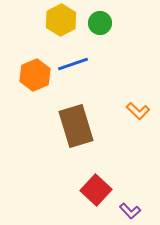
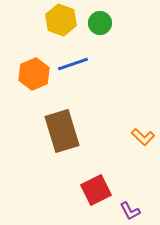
yellow hexagon: rotated 12 degrees counterclockwise
orange hexagon: moved 1 px left, 1 px up
orange L-shape: moved 5 px right, 26 px down
brown rectangle: moved 14 px left, 5 px down
red square: rotated 20 degrees clockwise
purple L-shape: rotated 15 degrees clockwise
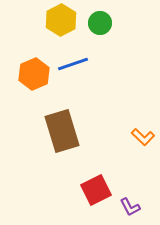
yellow hexagon: rotated 12 degrees clockwise
purple L-shape: moved 4 px up
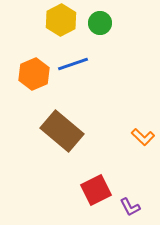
brown rectangle: rotated 33 degrees counterclockwise
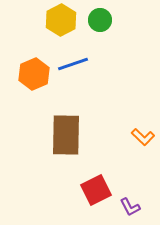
green circle: moved 3 px up
brown rectangle: moved 4 px right, 4 px down; rotated 51 degrees clockwise
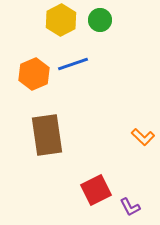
brown rectangle: moved 19 px left; rotated 9 degrees counterclockwise
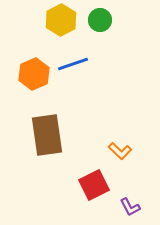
orange L-shape: moved 23 px left, 14 px down
red square: moved 2 px left, 5 px up
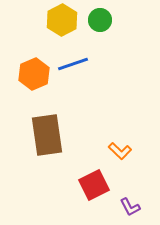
yellow hexagon: moved 1 px right
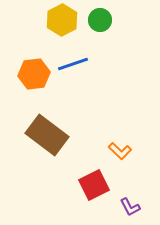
orange hexagon: rotated 16 degrees clockwise
brown rectangle: rotated 45 degrees counterclockwise
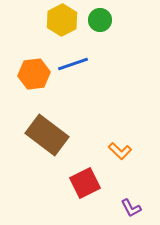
red square: moved 9 px left, 2 px up
purple L-shape: moved 1 px right, 1 px down
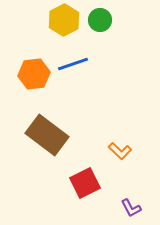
yellow hexagon: moved 2 px right
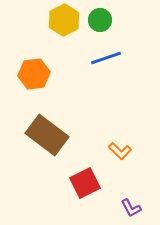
blue line: moved 33 px right, 6 px up
